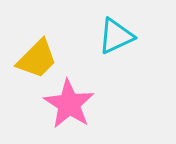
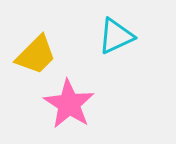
yellow trapezoid: moved 1 px left, 4 px up
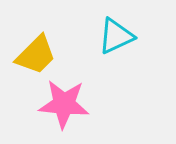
pink star: moved 5 px left; rotated 27 degrees counterclockwise
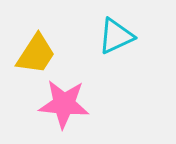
yellow trapezoid: moved 1 px up; rotated 12 degrees counterclockwise
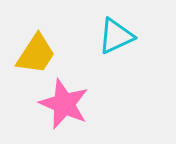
pink star: rotated 18 degrees clockwise
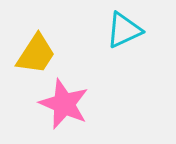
cyan triangle: moved 8 px right, 6 px up
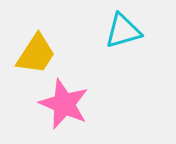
cyan triangle: moved 1 px left, 1 px down; rotated 9 degrees clockwise
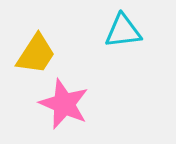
cyan triangle: rotated 9 degrees clockwise
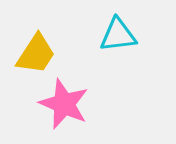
cyan triangle: moved 5 px left, 4 px down
